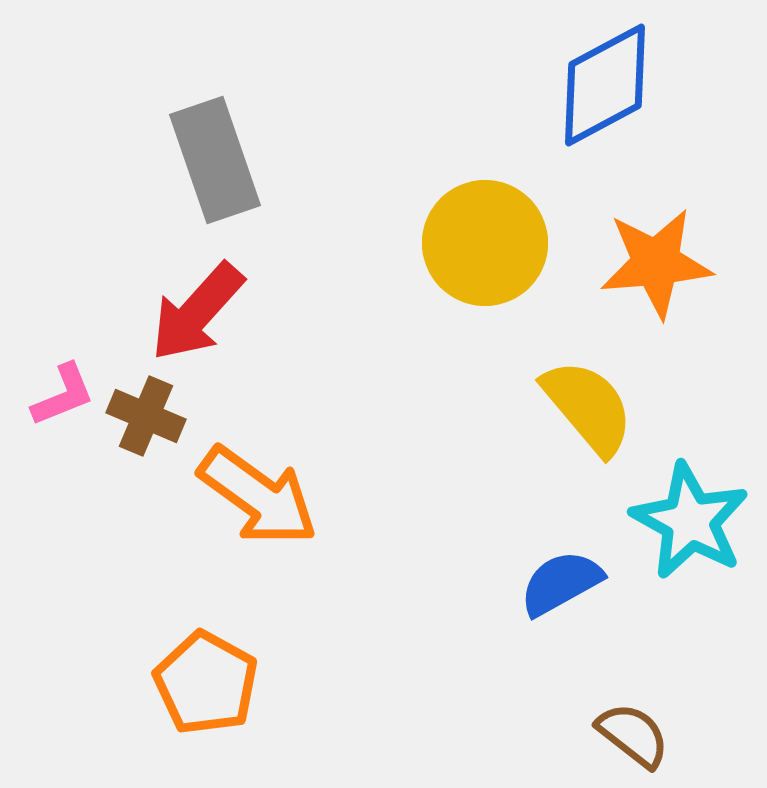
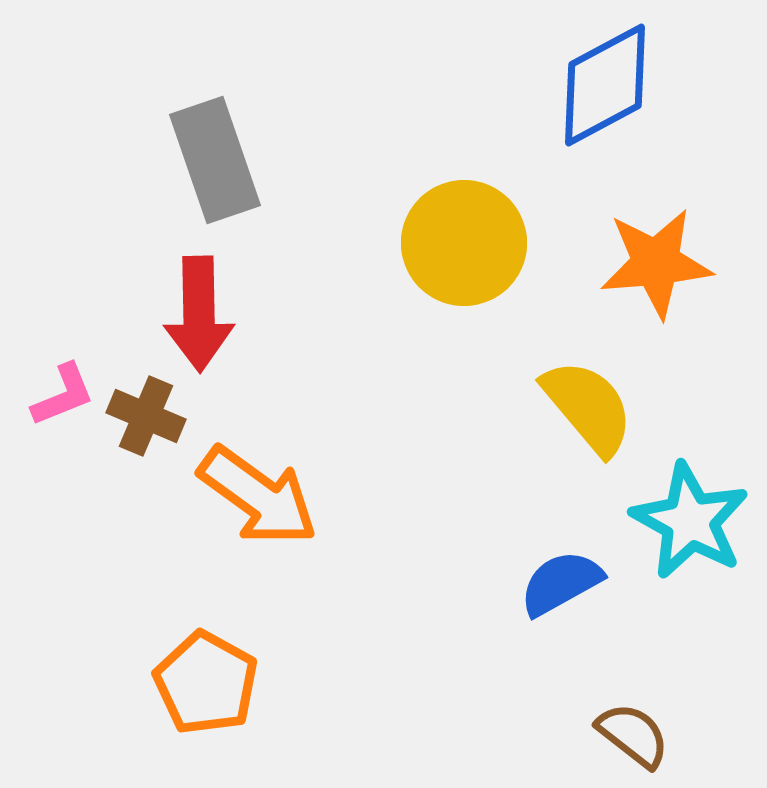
yellow circle: moved 21 px left
red arrow: moved 2 px right, 2 px down; rotated 43 degrees counterclockwise
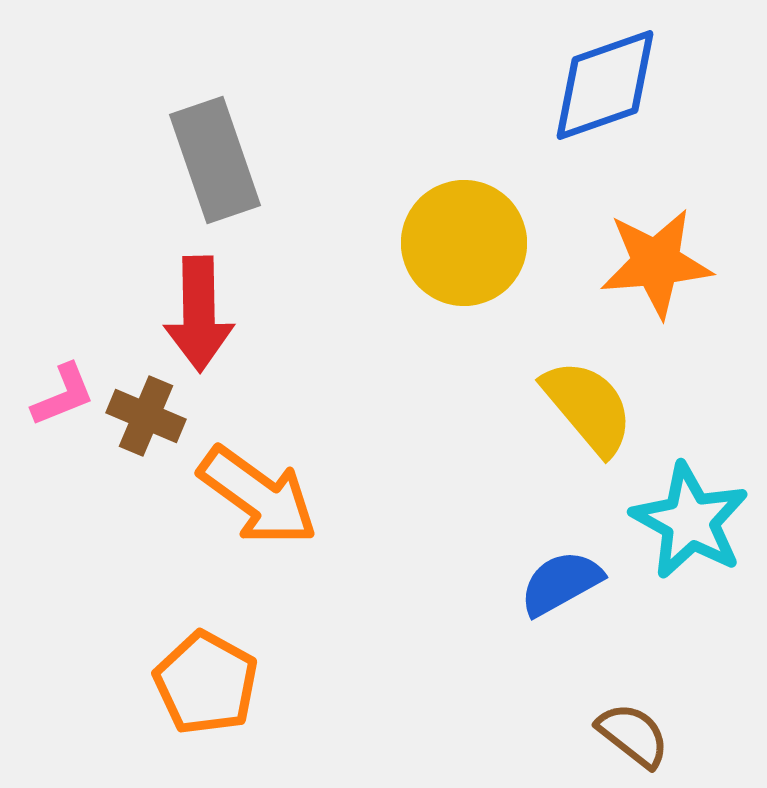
blue diamond: rotated 9 degrees clockwise
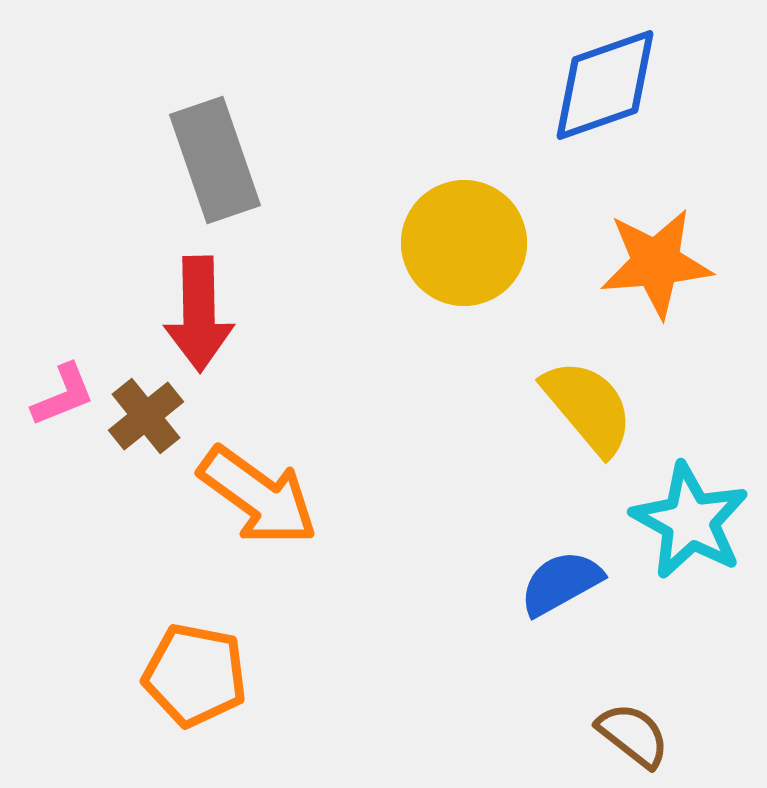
brown cross: rotated 28 degrees clockwise
orange pentagon: moved 11 px left, 8 px up; rotated 18 degrees counterclockwise
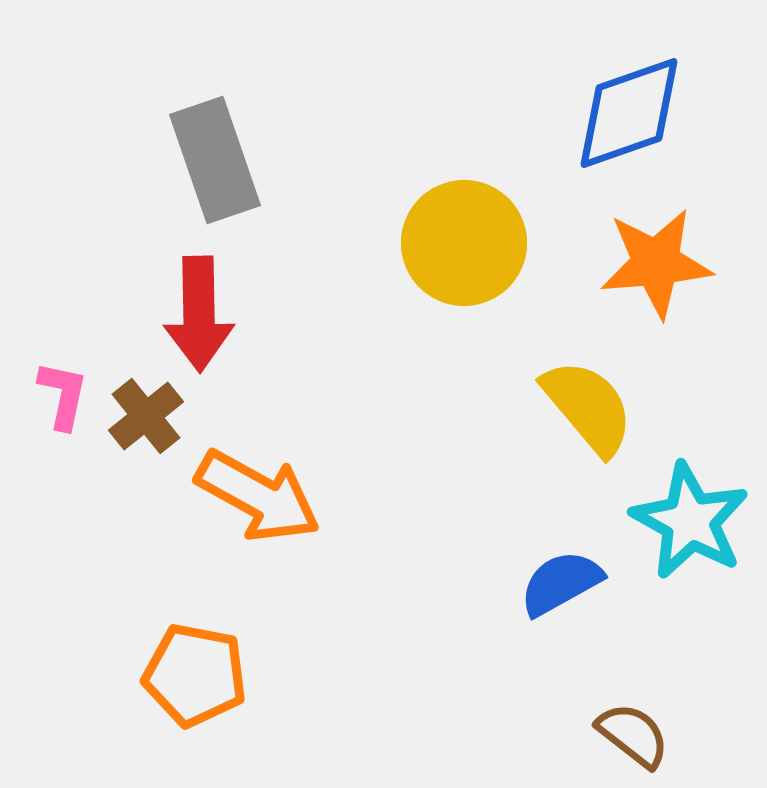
blue diamond: moved 24 px right, 28 px down
pink L-shape: rotated 56 degrees counterclockwise
orange arrow: rotated 7 degrees counterclockwise
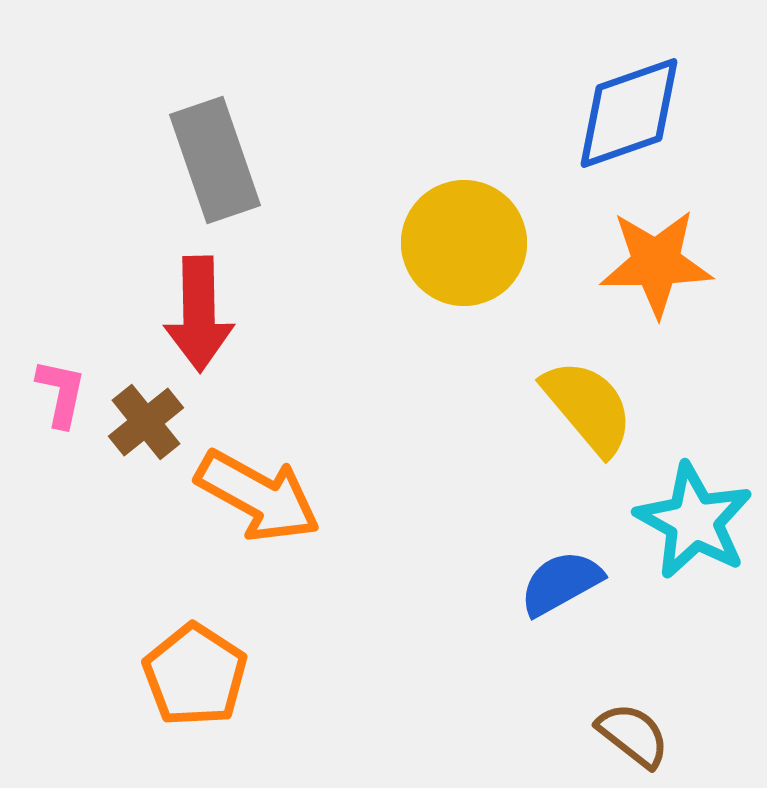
orange star: rotated 4 degrees clockwise
pink L-shape: moved 2 px left, 2 px up
brown cross: moved 6 px down
cyan star: moved 4 px right
orange pentagon: rotated 22 degrees clockwise
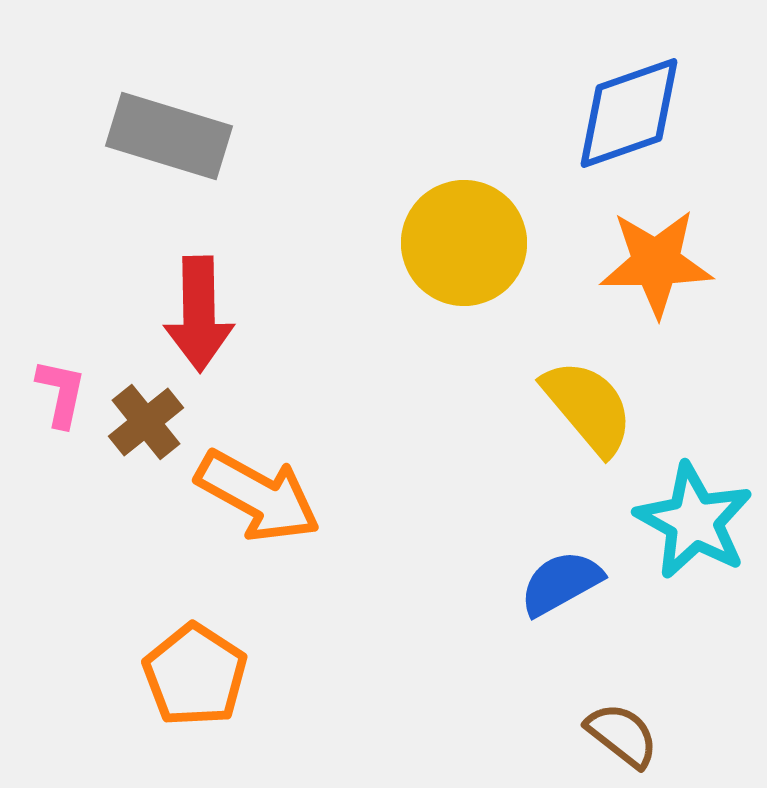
gray rectangle: moved 46 px left, 24 px up; rotated 54 degrees counterclockwise
brown semicircle: moved 11 px left
